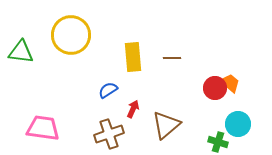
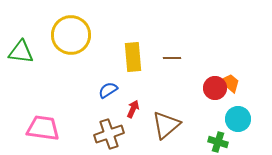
cyan circle: moved 5 px up
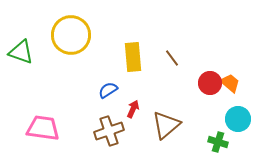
green triangle: rotated 12 degrees clockwise
brown line: rotated 54 degrees clockwise
red circle: moved 5 px left, 5 px up
brown cross: moved 3 px up
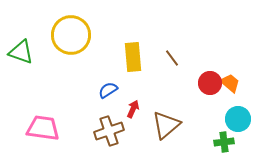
green cross: moved 6 px right; rotated 24 degrees counterclockwise
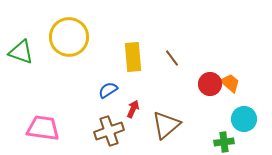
yellow circle: moved 2 px left, 2 px down
red circle: moved 1 px down
cyan circle: moved 6 px right
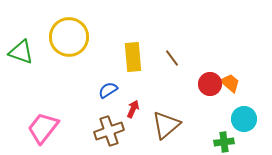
pink trapezoid: rotated 60 degrees counterclockwise
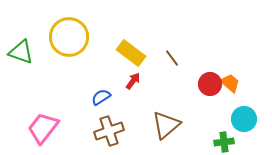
yellow rectangle: moved 2 px left, 4 px up; rotated 48 degrees counterclockwise
blue semicircle: moved 7 px left, 7 px down
red arrow: moved 28 px up; rotated 12 degrees clockwise
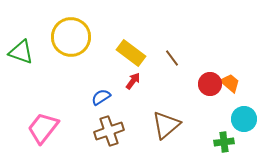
yellow circle: moved 2 px right
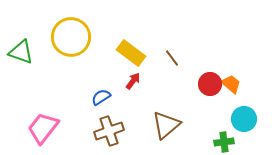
orange trapezoid: moved 1 px right, 1 px down
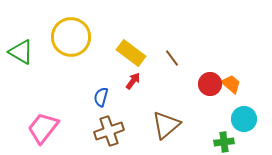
green triangle: rotated 12 degrees clockwise
blue semicircle: rotated 42 degrees counterclockwise
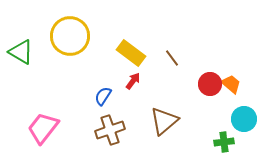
yellow circle: moved 1 px left, 1 px up
blue semicircle: moved 2 px right, 1 px up; rotated 18 degrees clockwise
brown triangle: moved 2 px left, 4 px up
brown cross: moved 1 px right, 1 px up
